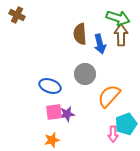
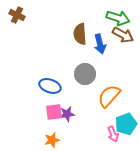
brown arrow: moved 2 px right; rotated 120 degrees clockwise
pink arrow: rotated 21 degrees counterclockwise
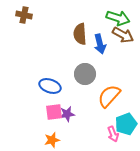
brown cross: moved 7 px right; rotated 14 degrees counterclockwise
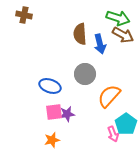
cyan pentagon: rotated 15 degrees counterclockwise
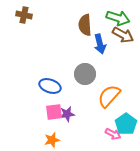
brown semicircle: moved 5 px right, 9 px up
pink arrow: rotated 42 degrees counterclockwise
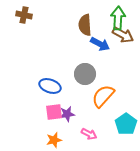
green arrow: rotated 105 degrees counterclockwise
blue arrow: rotated 48 degrees counterclockwise
orange semicircle: moved 6 px left
pink arrow: moved 24 px left
orange star: moved 2 px right
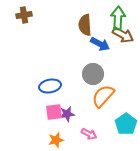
brown cross: rotated 21 degrees counterclockwise
gray circle: moved 8 px right
blue ellipse: rotated 30 degrees counterclockwise
orange star: moved 2 px right
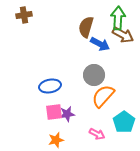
brown semicircle: moved 1 px right, 2 px down; rotated 20 degrees clockwise
gray circle: moved 1 px right, 1 px down
cyan pentagon: moved 2 px left, 2 px up
pink arrow: moved 8 px right
